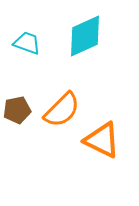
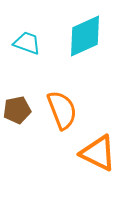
orange semicircle: rotated 66 degrees counterclockwise
orange triangle: moved 4 px left, 13 px down
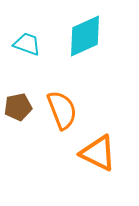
cyan trapezoid: moved 1 px down
brown pentagon: moved 1 px right, 3 px up
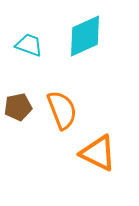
cyan trapezoid: moved 2 px right, 1 px down
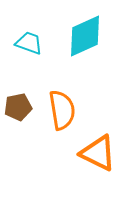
cyan trapezoid: moved 2 px up
orange semicircle: rotated 12 degrees clockwise
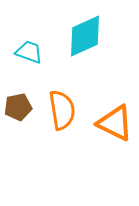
cyan trapezoid: moved 9 px down
orange triangle: moved 17 px right, 30 px up
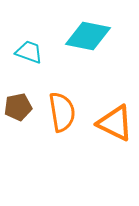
cyan diamond: moved 3 px right; rotated 36 degrees clockwise
orange semicircle: moved 2 px down
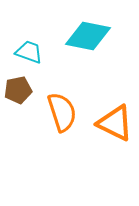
brown pentagon: moved 17 px up
orange semicircle: rotated 9 degrees counterclockwise
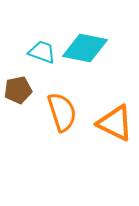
cyan diamond: moved 3 px left, 12 px down
cyan trapezoid: moved 13 px right
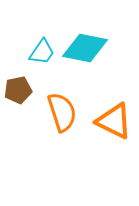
cyan trapezoid: rotated 104 degrees clockwise
orange triangle: moved 1 px left, 2 px up
